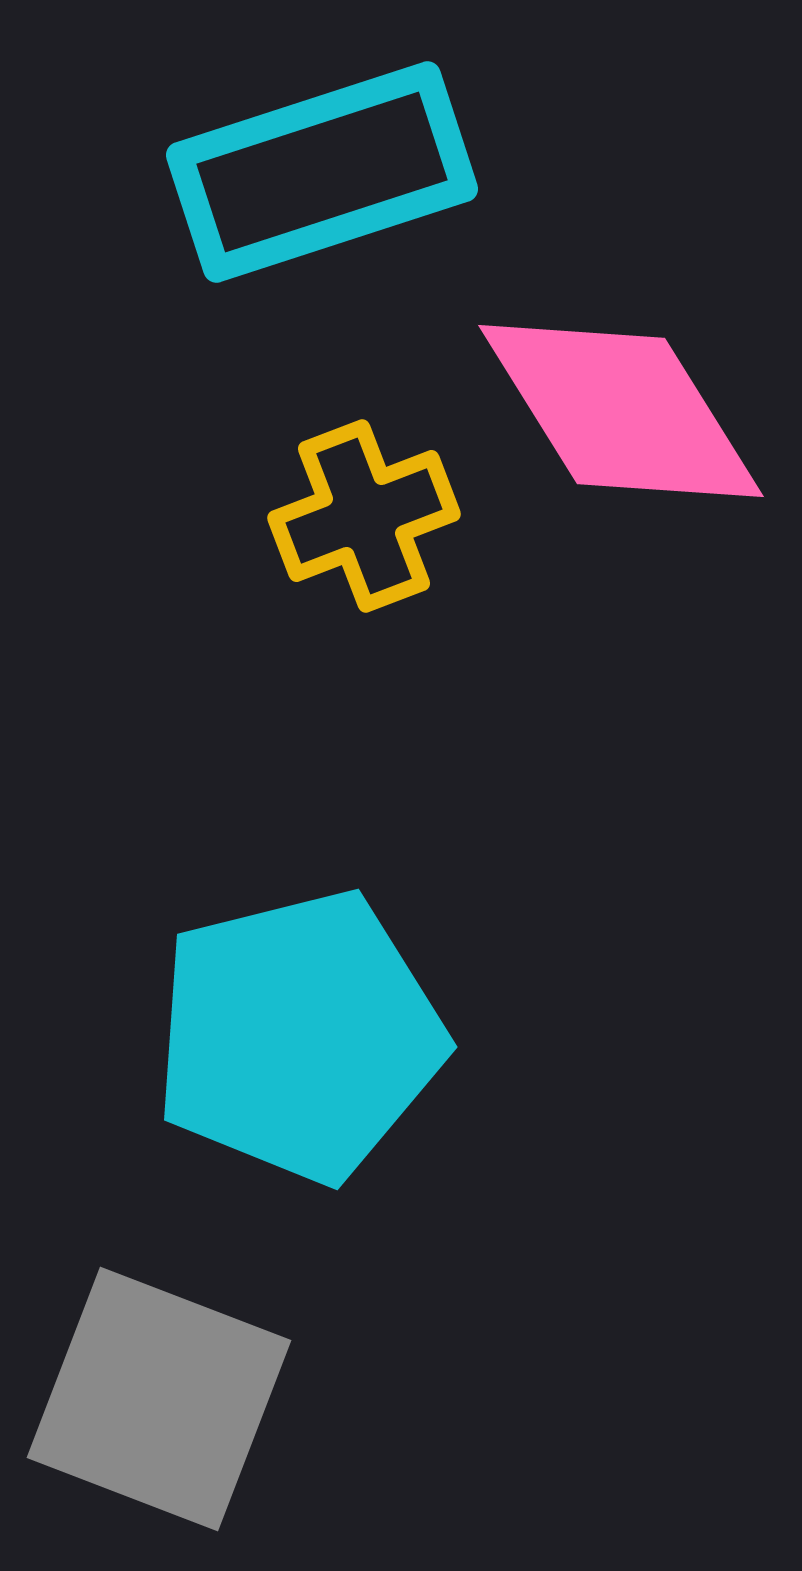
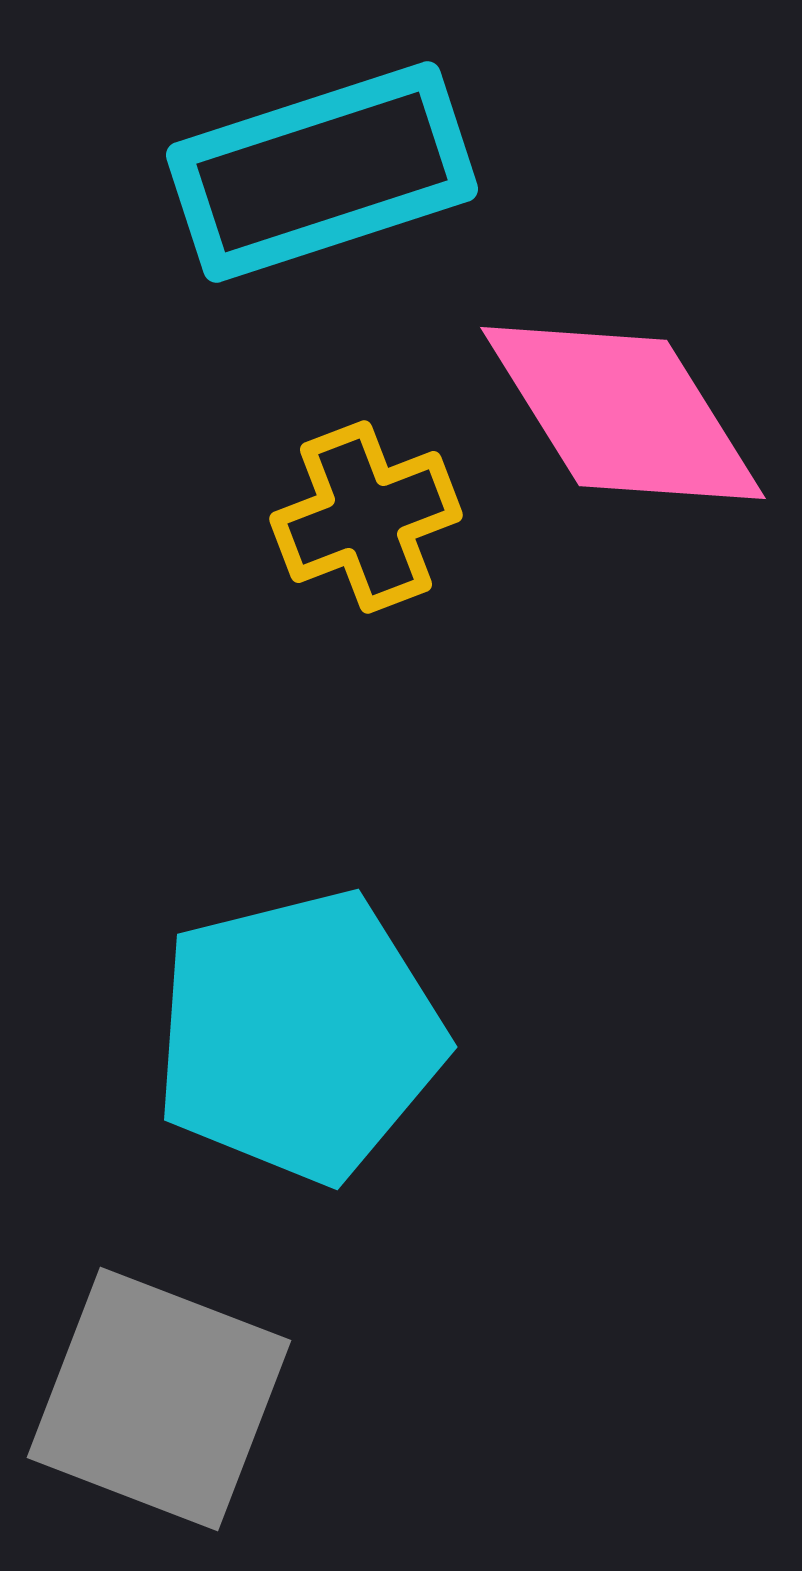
pink diamond: moved 2 px right, 2 px down
yellow cross: moved 2 px right, 1 px down
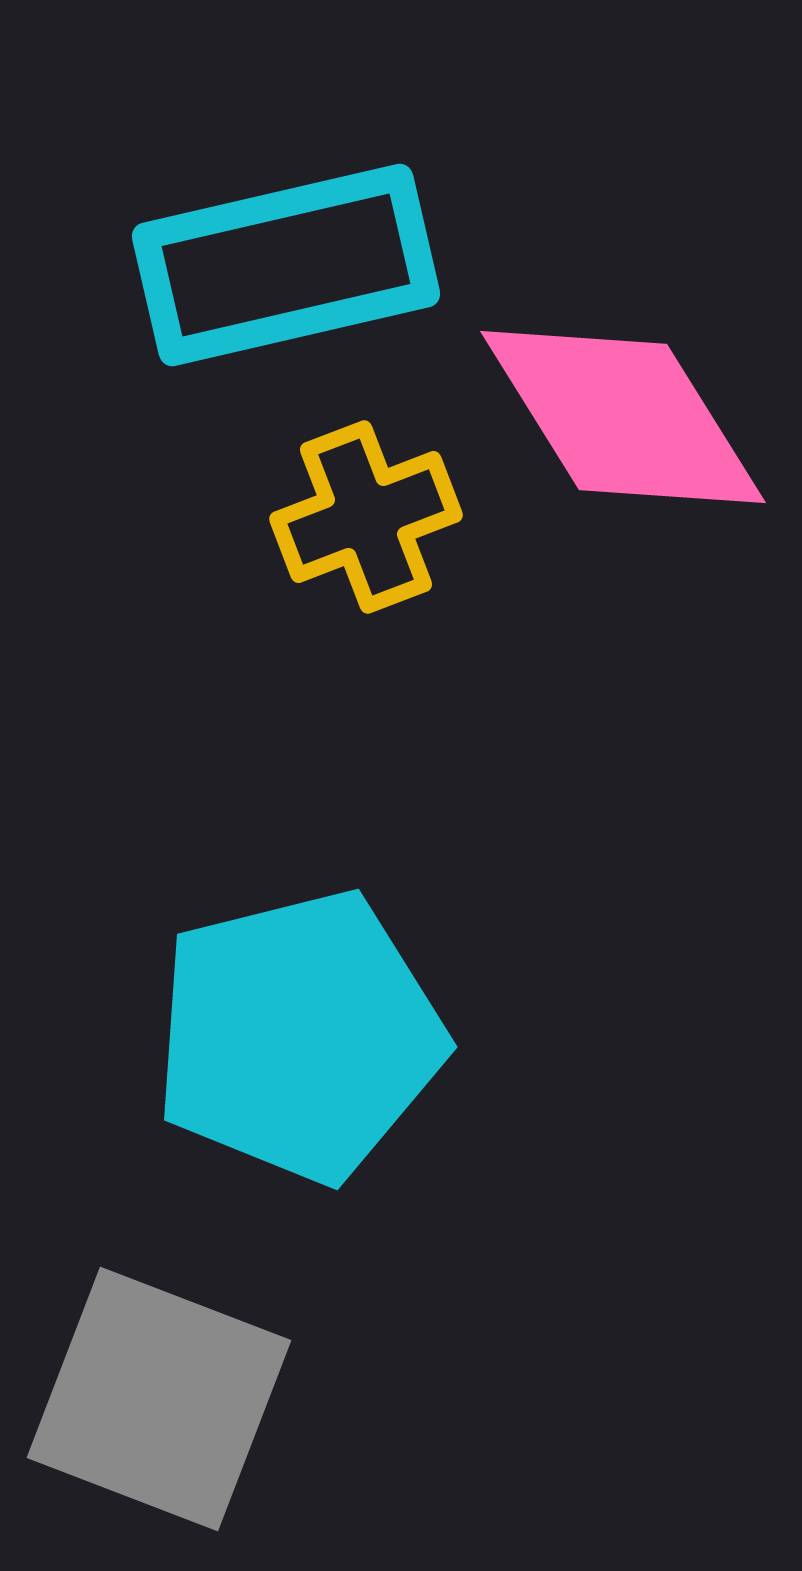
cyan rectangle: moved 36 px left, 93 px down; rotated 5 degrees clockwise
pink diamond: moved 4 px down
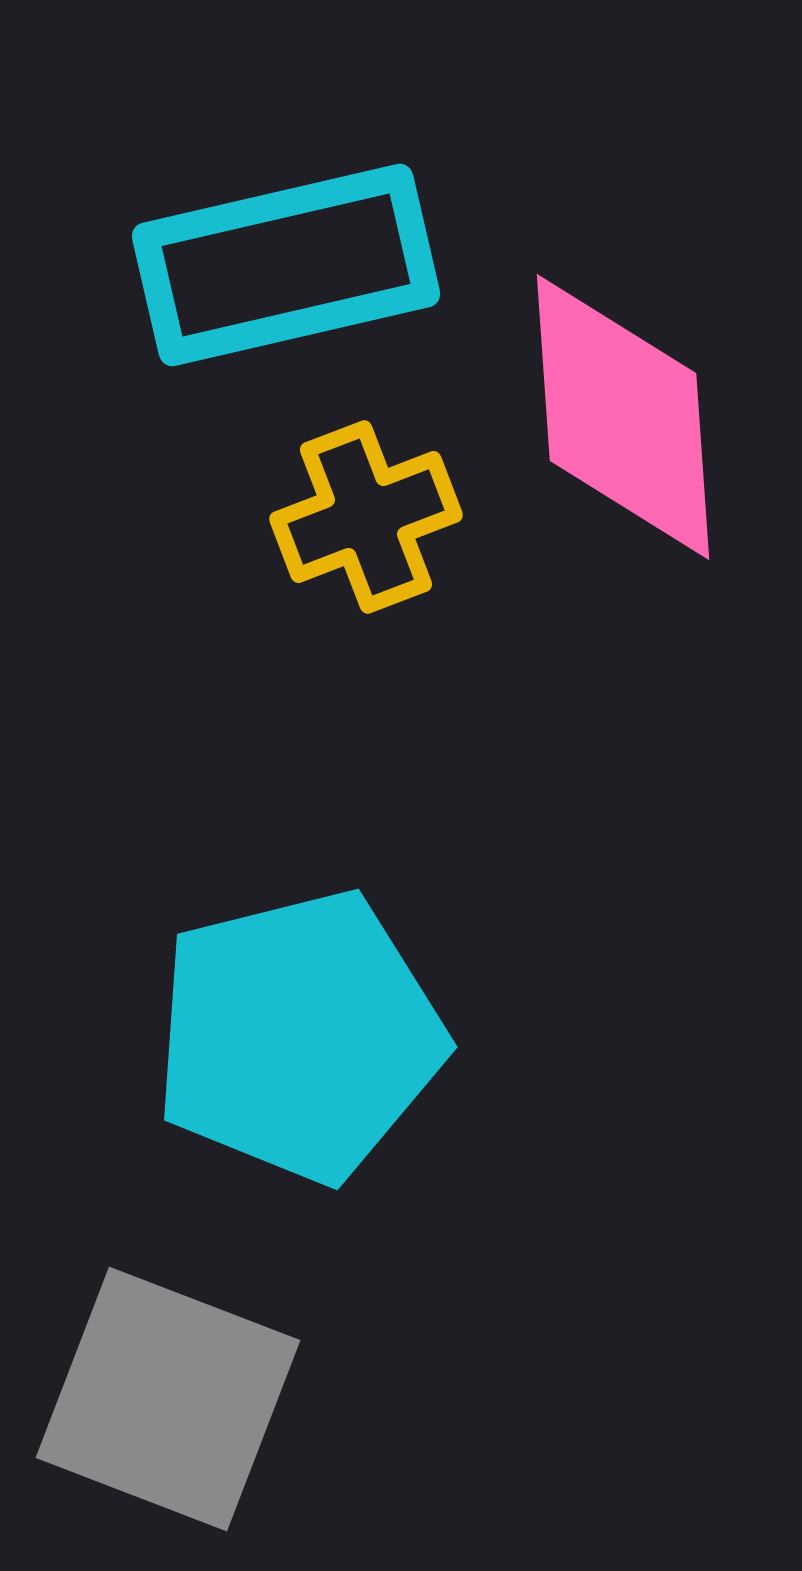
pink diamond: rotated 28 degrees clockwise
gray square: moved 9 px right
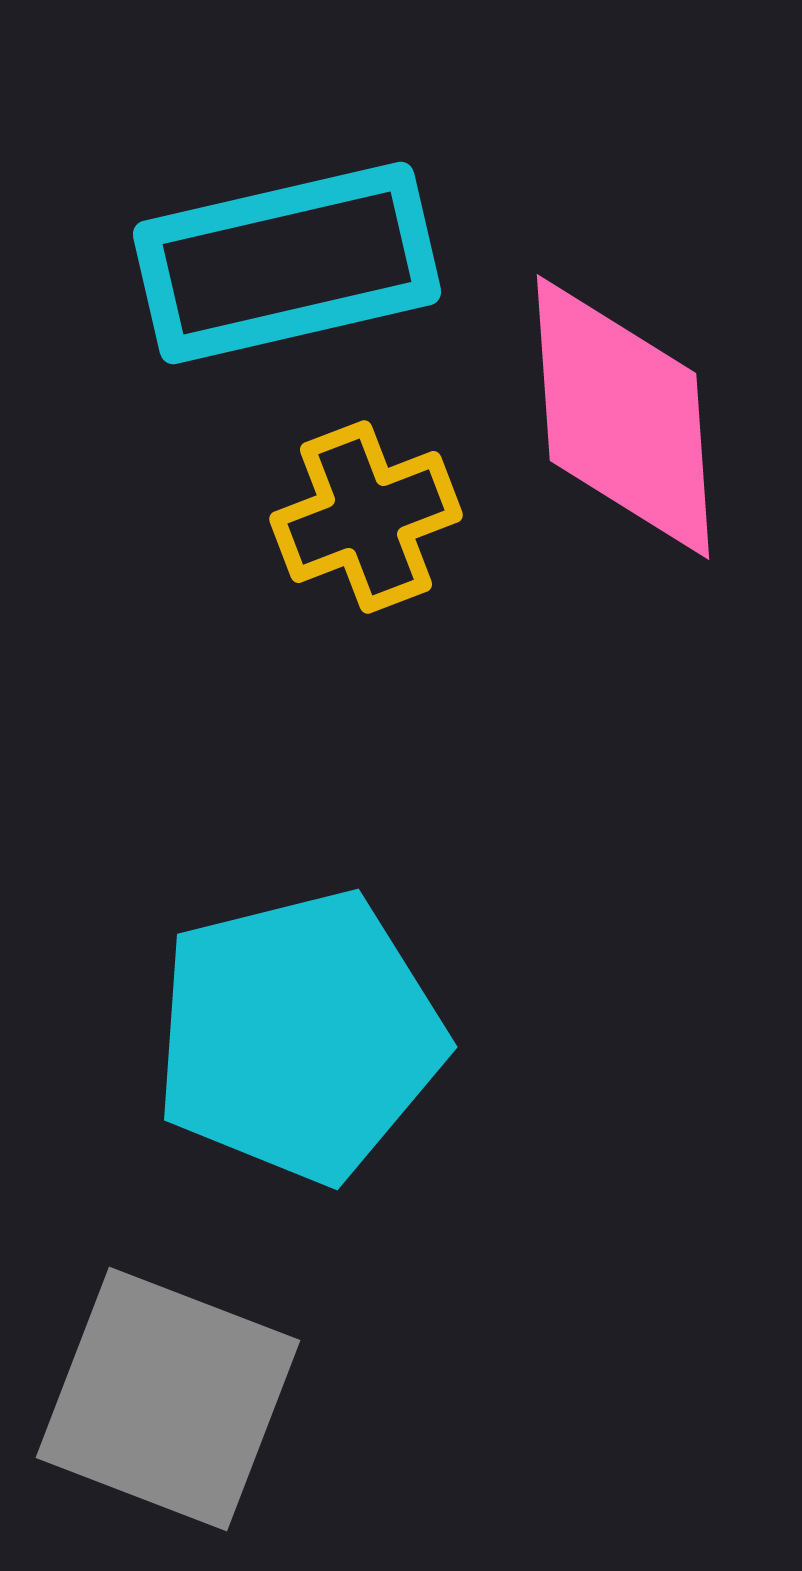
cyan rectangle: moved 1 px right, 2 px up
